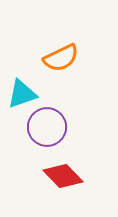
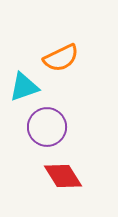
cyan triangle: moved 2 px right, 7 px up
red diamond: rotated 12 degrees clockwise
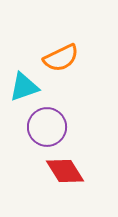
red diamond: moved 2 px right, 5 px up
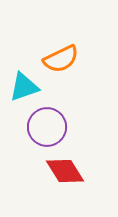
orange semicircle: moved 1 px down
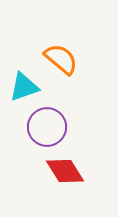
orange semicircle: rotated 114 degrees counterclockwise
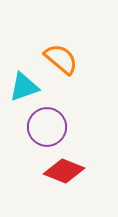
red diamond: moved 1 px left; rotated 36 degrees counterclockwise
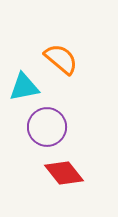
cyan triangle: rotated 8 degrees clockwise
red diamond: moved 2 px down; rotated 30 degrees clockwise
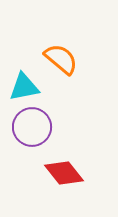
purple circle: moved 15 px left
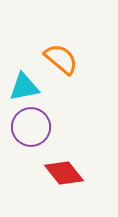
purple circle: moved 1 px left
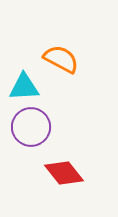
orange semicircle: rotated 12 degrees counterclockwise
cyan triangle: rotated 8 degrees clockwise
